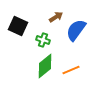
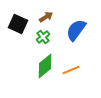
brown arrow: moved 10 px left
black square: moved 2 px up
green cross: moved 3 px up; rotated 32 degrees clockwise
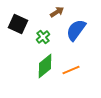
brown arrow: moved 11 px right, 5 px up
